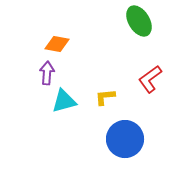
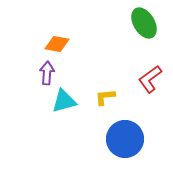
green ellipse: moved 5 px right, 2 px down
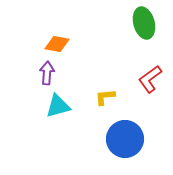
green ellipse: rotated 16 degrees clockwise
cyan triangle: moved 6 px left, 5 px down
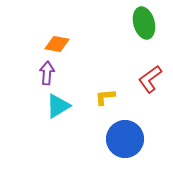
cyan triangle: rotated 16 degrees counterclockwise
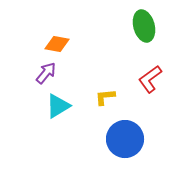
green ellipse: moved 3 px down
purple arrow: moved 1 px left; rotated 35 degrees clockwise
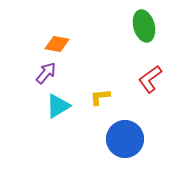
yellow L-shape: moved 5 px left
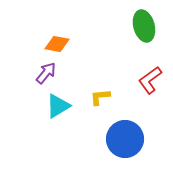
red L-shape: moved 1 px down
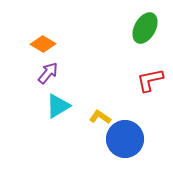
green ellipse: moved 1 px right, 2 px down; rotated 44 degrees clockwise
orange diamond: moved 14 px left; rotated 20 degrees clockwise
purple arrow: moved 2 px right
red L-shape: rotated 24 degrees clockwise
yellow L-shape: moved 20 px down; rotated 40 degrees clockwise
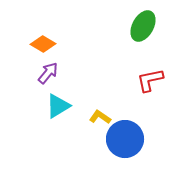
green ellipse: moved 2 px left, 2 px up
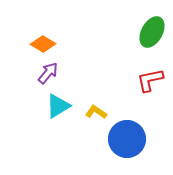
green ellipse: moved 9 px right, 6 px down
yellow L-shape: moved 4 px left, 5 px up
blue circle: moved 2 px right
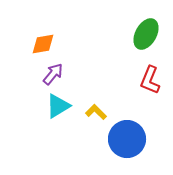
green ellipse: moved 6 px left, 2 px down
orange diamond: rotated 40 degrees counterclockwise
purple arrow: moved 5 px right, 1 px down
red L-shape: rotated 56 degrees counterclockwise
yellow L-shape: rotated 10 degrees clockwise
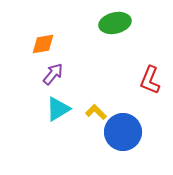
green ellipse: moved 31 px left, 11 px up; rotated 48 degrees clockwise
cyan triangle: moved 3 px down
blue circle: moved 4 px left, 7 px up
